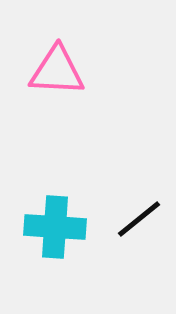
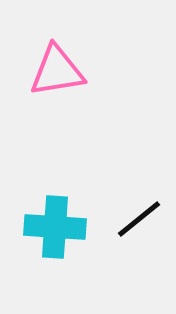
pink triangle: rotated 12 degrees counterclockwise
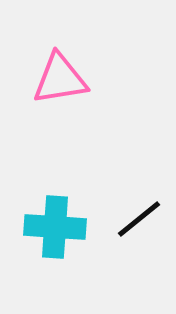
pink triangle: moved 3 px right, 8 px down
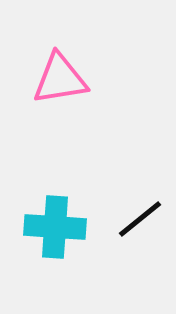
black line: moved 1 px right
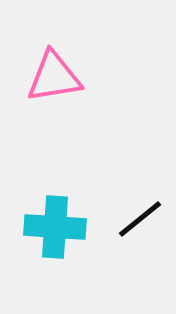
pink triangle: moved 6 px left, 2 px up
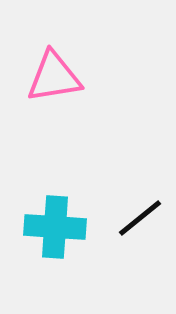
black line: moved 1 px up
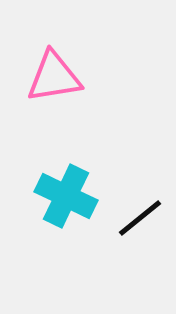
cyan cross: moved 11 px right, 31 px up; rotated 22 degrees clockwise
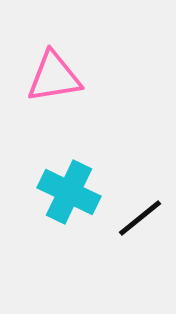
cyan cross: moved 3 px right, 4 px up
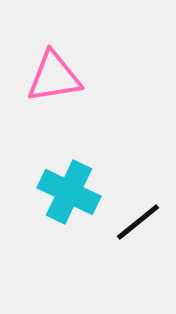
black line: moved 2 px left, 4 px down
